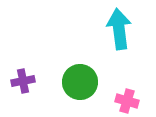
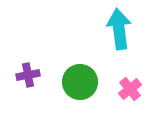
purple cross: moved 5 px right, 6 px up
pink cross: moved 3 px right, 12 px up; rotated 35 degrees clockwise
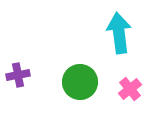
cyan arrow: moved 4 px down
purple cross: moved 10 px left
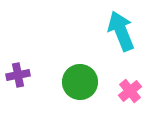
cyan arrow: moved 2 px right, 2 px up; rotated 15 degrees counterclockwise
pink cross: moved 2 px down
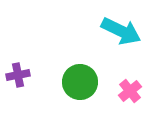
cyan arrow: rotated 138 degrees clockwise
